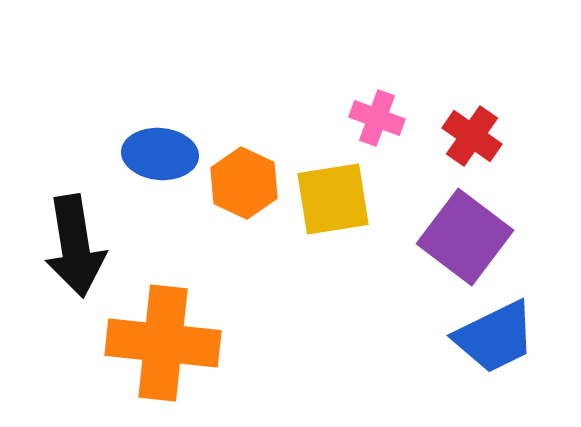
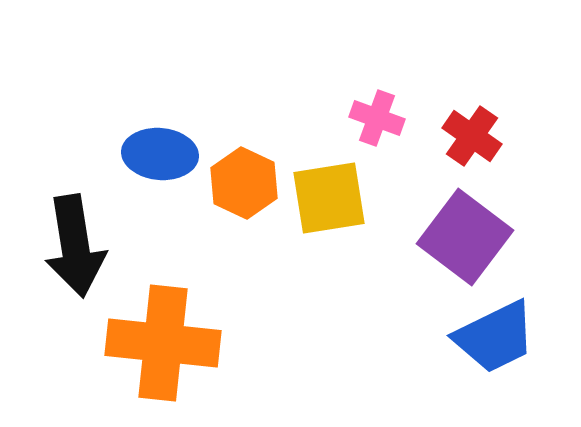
yellow square: moved 4 px left, 1 px up
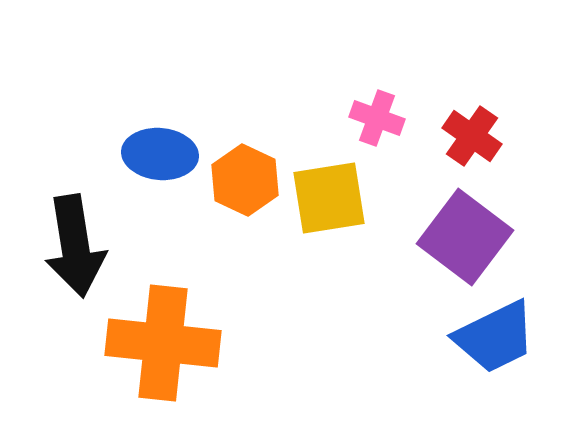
orange hexagon: moved 1 px right, 3 px up
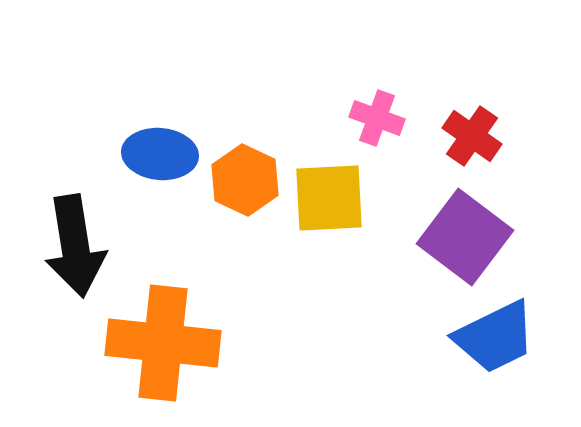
yellow square: rotated 6 degrees clockwise
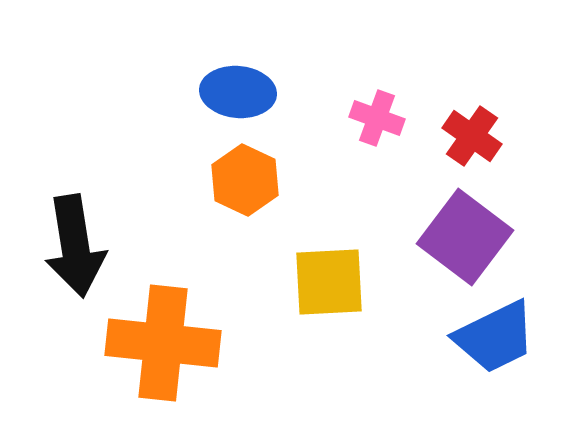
blue ellipse: moved 78 px right, 62 px up
yellow square: moved 84 px down
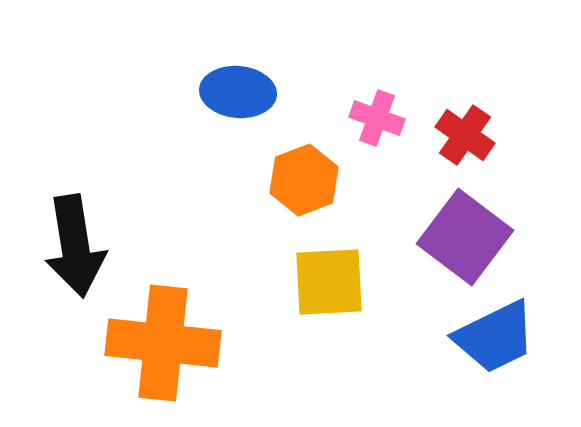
red cross: moved 7 px left, 1 px up
orange hexagon: moved 59 px right; rotated 14 degrees clockwise
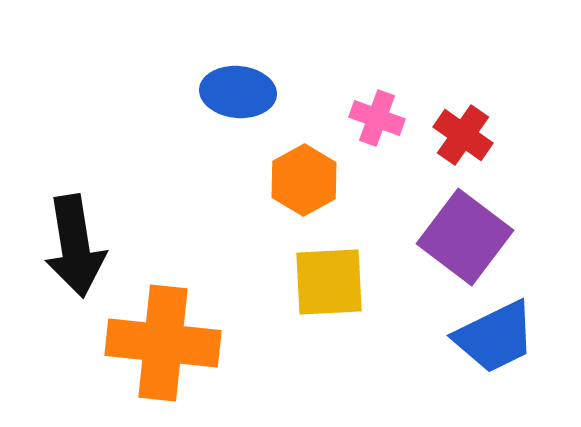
red cross: moved 2 px left
orange hexagon: rotated 8 degrees counterclockwise
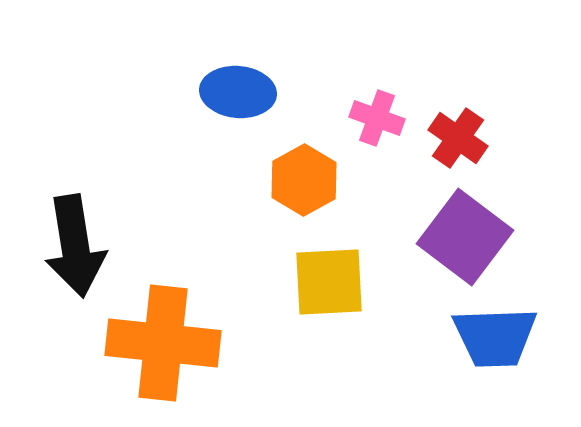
red cross: moved 5 px left, 3 px down
blue trapezoid: rotated 24 degrees clockwise
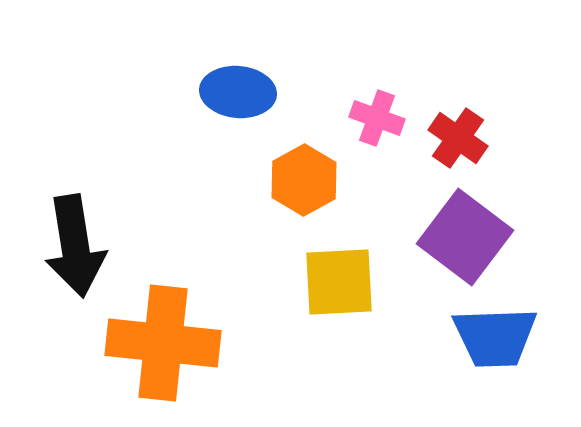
yellow square: moved 10 px right
